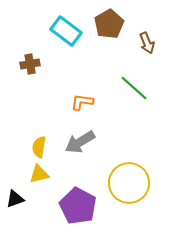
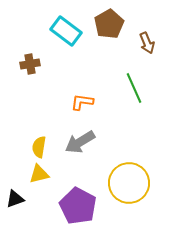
green line: rotated 24 degrees clockwise
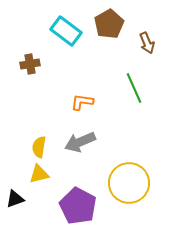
gray arrow: rotated 8 degrees clockwise
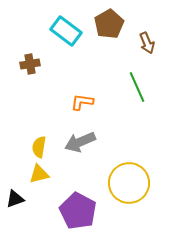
green line: moved 3 px right, 1 px up
purple pentagon: moved 5 px down
